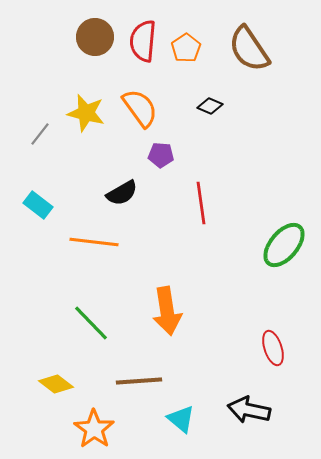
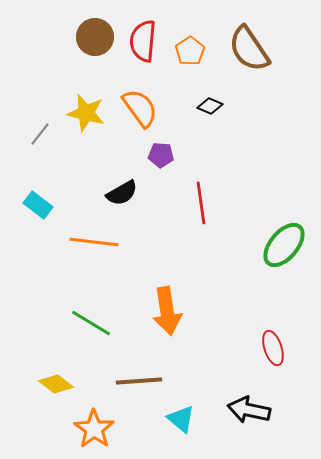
orange pentagon: moved 4 px right, 3 px down
green line: rotated 15 degrees counterclockwise
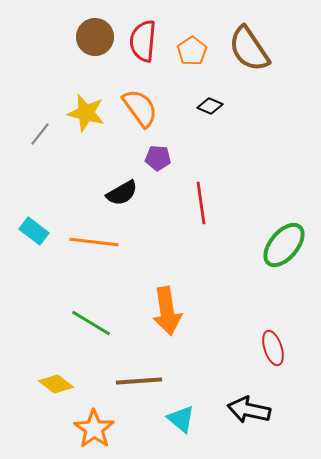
orange pentagon: moved 2 px right
purple pentagon: moved 3 px left, 3 px down
cyan rectangle: moved 4 px left, 26 px down
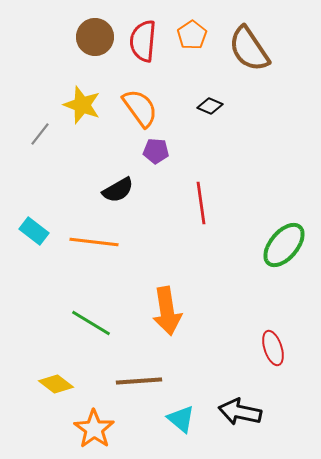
orange pentagon: moved 16 px up
yellow star: moved 4 px left, 8 px up; rotated 6 degrees clockwise
purple pentagon: moved 2 px left, 7 px up
black semicircle: moved 4 px left, 3 px up
black arrow: moved 9 px left, 2 px down
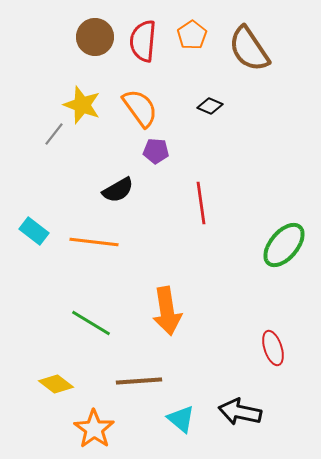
gray line: moved 14 px right
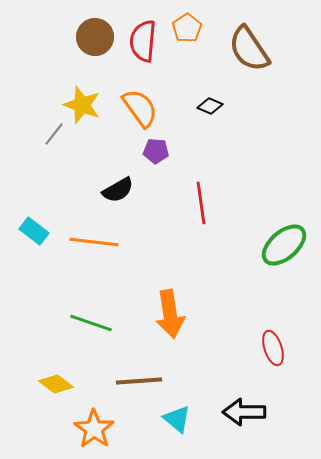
orange pentagon: moved 5 px left, 7 px up
green ellipse: rotated 9 degrees clockwise
orange arrow: moved 3 px right, 3 px down
green line: rotated 12 degrees counterclockwise
black arrow: moved 4 px right; rotated 12 degrees counterclockwise
cyan triangle: moved 4 px left
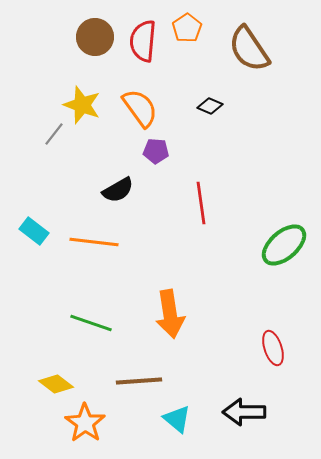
orange star: moved 9 px left, 6 px up
